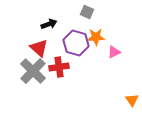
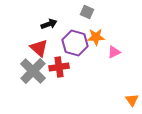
purple hexagon: moved 1 px left
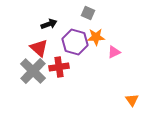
gray square: moved 1 px right, 1 px down
purple hexagon: moved 1 px up
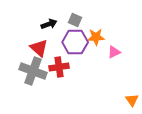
gray square: moved 13 px left, 7 px down
purple hexagon: rotated 15 degrees counterclockwise
gray cross: rotated 24 degrees counterclockwise
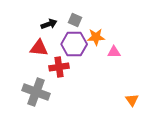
purple hexagon: moved 1 px left, 2 px down
red triangle: rotated 36 degrees counterclockwise
pink triangle: rotated 24 degrees clockwise
gray cross: moved 3 px right, 21 px down
